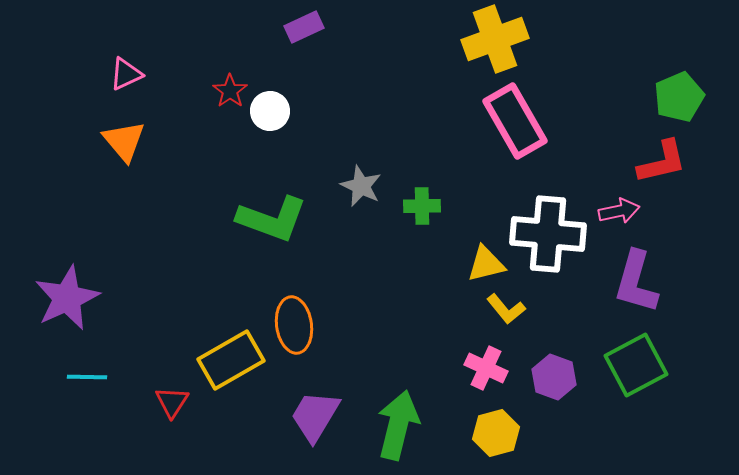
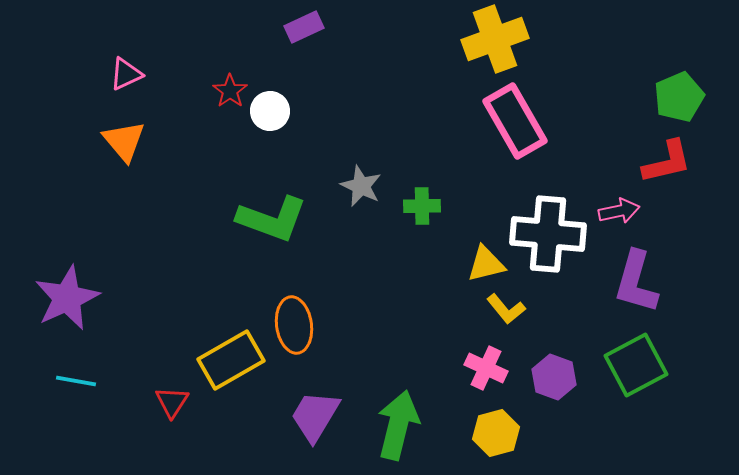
red L-shape: moved 5 px right
cyan line: moved 11 px left, 4 px down; rotated 9 degrees clockwise
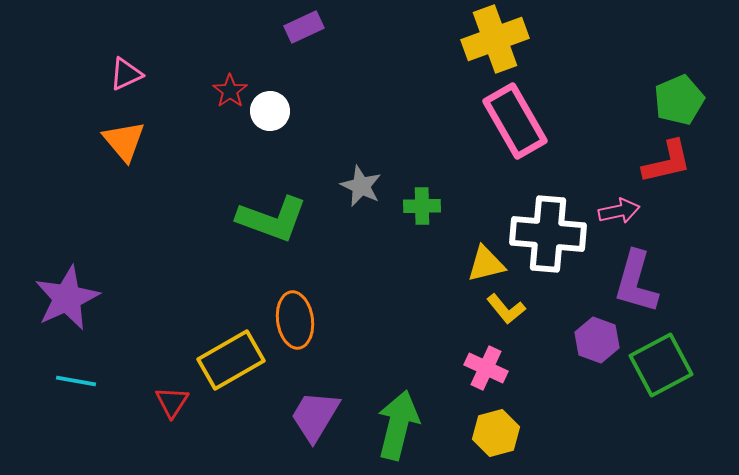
green pentagon: moved 3 px down
orange ellipse: moved 1 px right, 5 px up
green square: moved 25 px right
purple hexagon: moved 43 px right, 37 px up
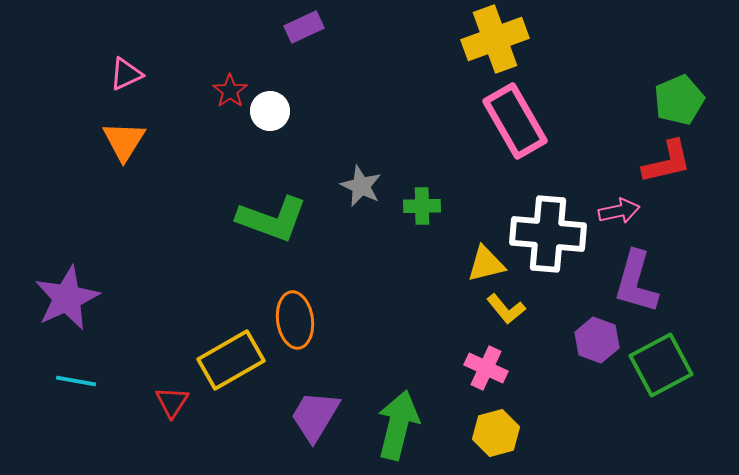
orange triangle: rotated 12 degrees clockwise
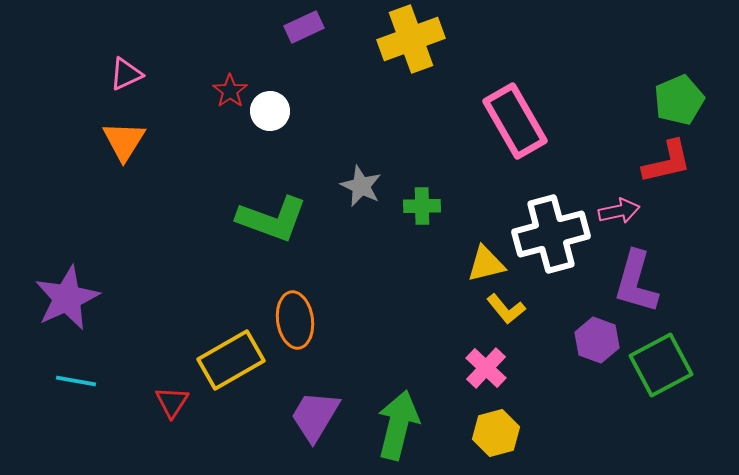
yellow cross: moved 84 px left
white cross: moved 3 px right; rotated 20 degrees counterclockwise
pink cross: rotated 18 degrees clockwise
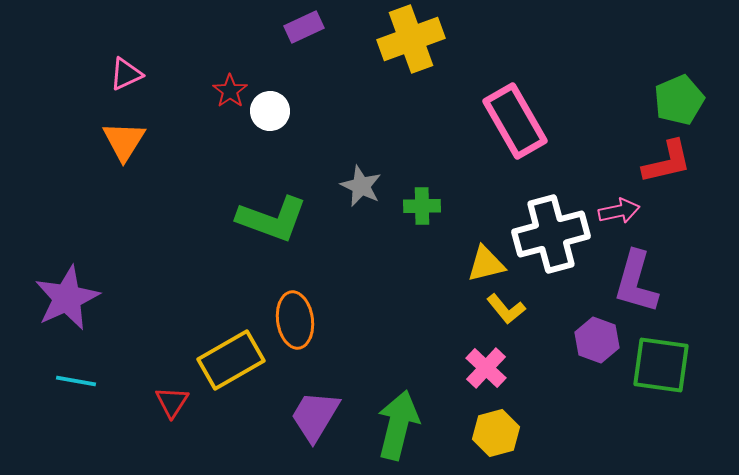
green square: rotated 36 degrees clockwise
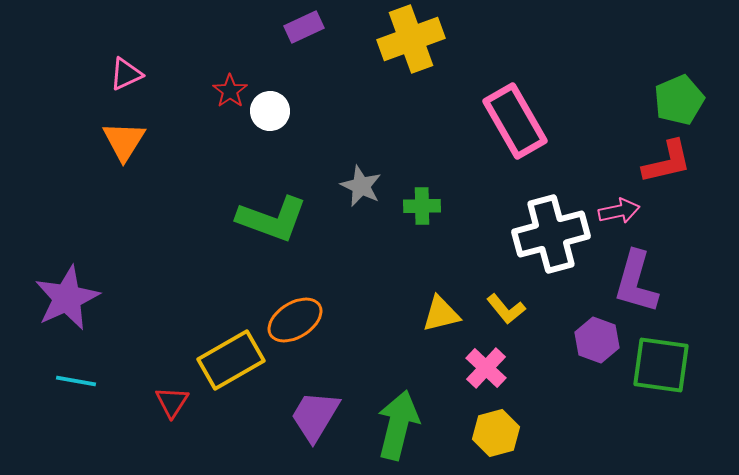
yellow triangle: moved 45 px left, 50 px down
orange ellipse: rotated 66 degrees clockwise
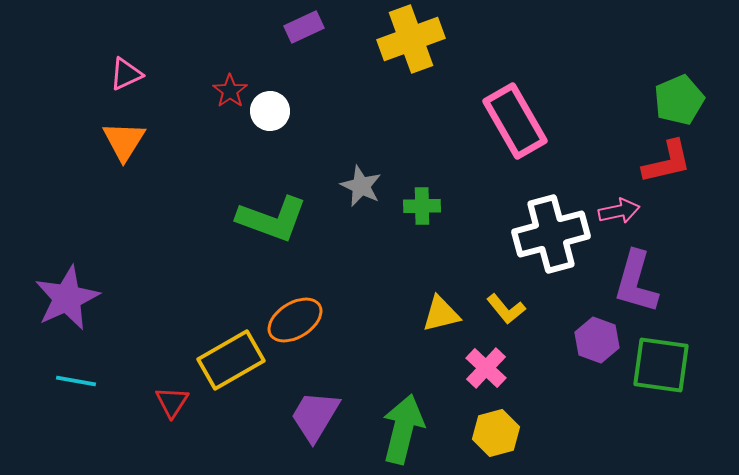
green arrow: moved 5 px right, 4 px down
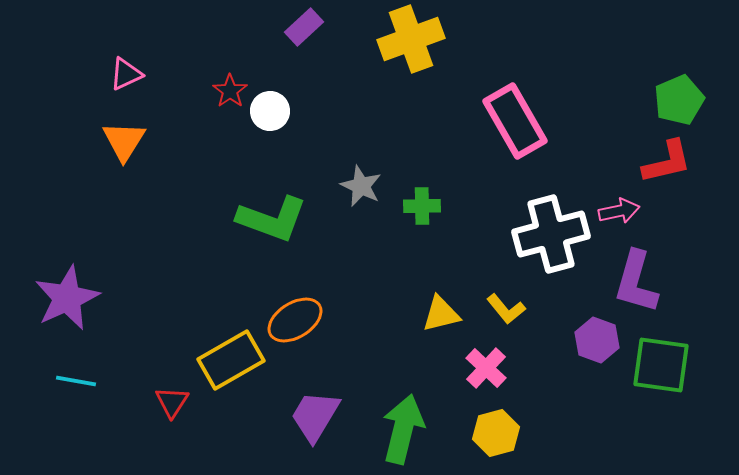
purple rectangle: rotated 18 degrees counterclockwise
